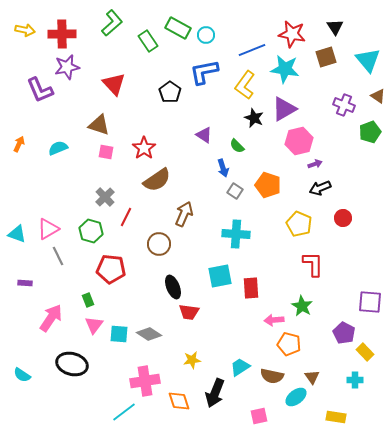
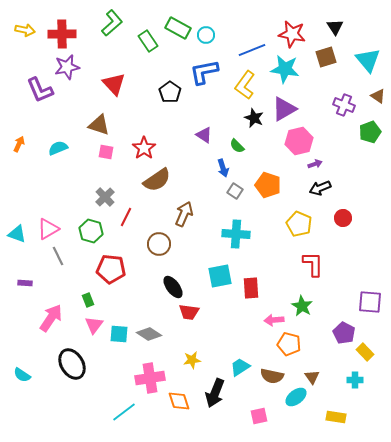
black ellipse at (173, 287): rotated 15 degrees counterclockwise
black ellipse at (72, 364): rotated 44 degrees clockwise
pink cross at (145, 381): moved 5 px right, 3 px up
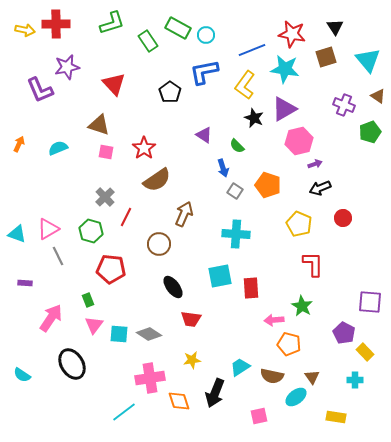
green L-shape at (112, 23): rotated 24 degrees clockwise
red cross at (62, 34): moved 6 px left, 10 px up
red trapezoid at (189, 312): moved 2 px right, 7 px down
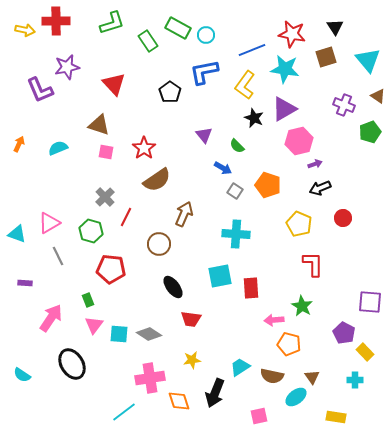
red cross at (56, 24): moved 3 px up
purple triangle at (204, 135): rotated 18 degrees clockwise
blue arrow at (223, 168): rotated 42 degrees counterclockwise
pink triangle at (48, 229): moved 1 px right, 6 px up
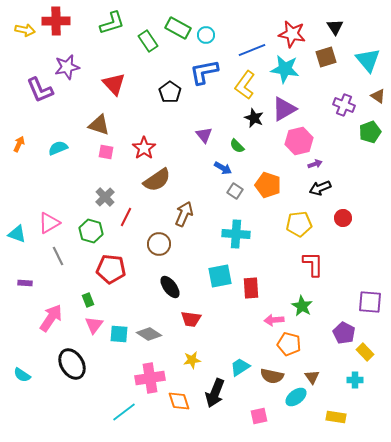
yellow pentagon at (299, 224): rotated 30 degrees counterclockwise
black ellipse at (173, 287): moved 3 px left
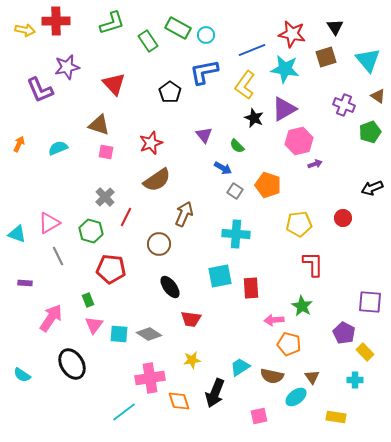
red star at (144, 148): moved 7 px right, 5 px up; rotated 15 degrees clockwise
black arrow at (320, 188): moved 52 px right
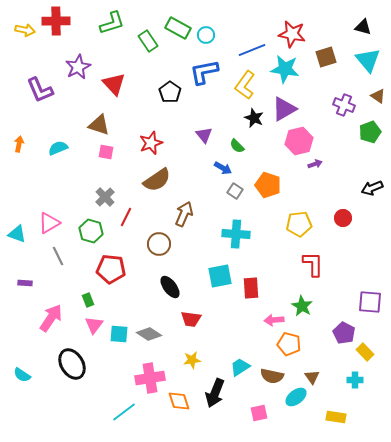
black triangle at (335, 27): moved 28 px right; rotated 42 degrees counterclockwise
purple star at (67, 67): moved 11 px right; rotated 15 degrees counterclockwise
orange arrow at (19, 144): rotated 14 degrees counterclockwise
pink square at (259, 416): moved 3 px up
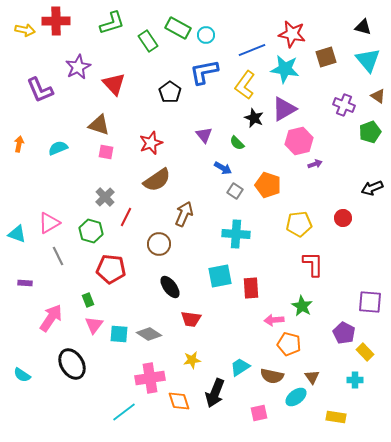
green semicircle at (237, 146): moved 3 px up
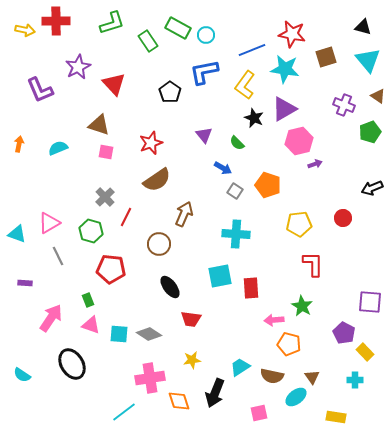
pink triangle at (94, 325): moved 3 px left; rotated 48 degrees counterclockwise
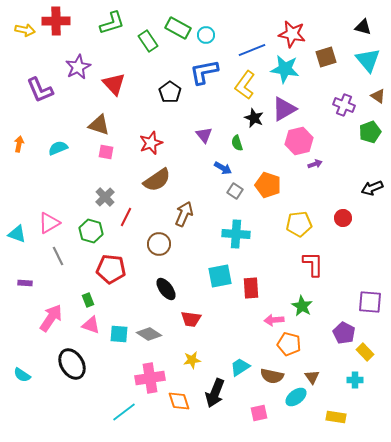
green semicircle at (237, 143): rotated 28 degrees clockwise
black ellipse at (170, 287): moved 4 px left, 2 px down
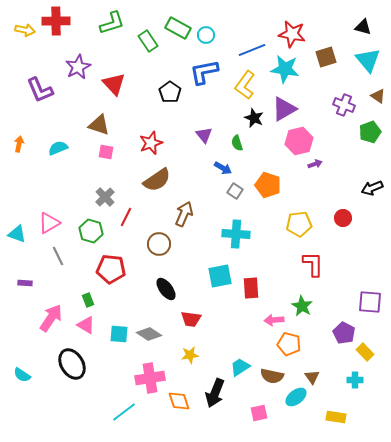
pink triangle at (91, 325): moved 5 px left; rotated 12 degrees clockwise
yellow star at (192, 360): moved 2 px left, 5 px up
